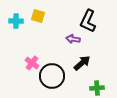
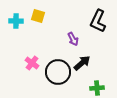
black L-shape: moved 10 px right
purple arrow: rotated 128 degrees counterclockwise
black circle: moved 6 px right, 4 px up
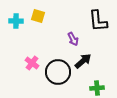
black L-shape: rotated 30 degrees counterclockwise
black arrow: moved 1 px right, 2 px up
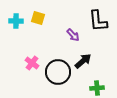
yellow square: moved 2 px down
purple arrow: moved 4 px up; rotated 16 degrees counterclockwise
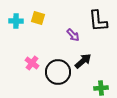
green cross: moved 4 px right
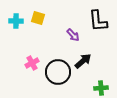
pink cross: rotated 24 degrees clockwise
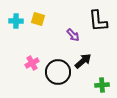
yellow square: moved 1 px down
green cross: moved 1 px right, 3 px up
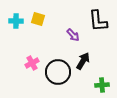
black arrow: rotated 18 degrees counterclockwise
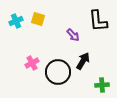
cyan cross: rotated 24 degrees counterclockwise
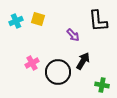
green cross: rotated 16 degrees clockwise
